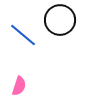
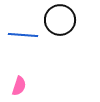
blue line: rotated 36 degrees counterclockwise
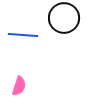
black circle: moved 4 px right, 2 px up
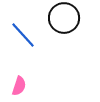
blue line: rotated 44 degrees clockwise
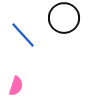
pink semicircle: moved 3 px left
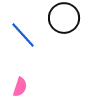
pink semicircle: moved 4 px right, 1 px down
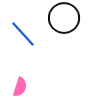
blue line: moved 1 px up
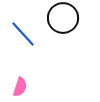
black circle: moved 1 px left
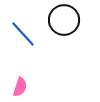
black circle: moved 1 px right, 2 px down
